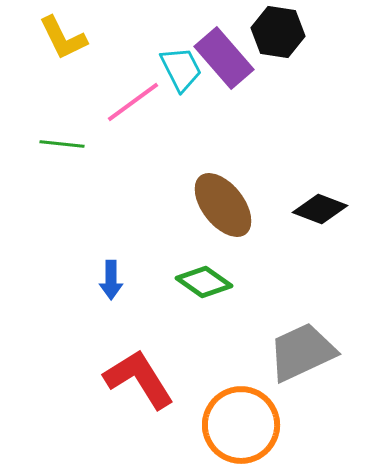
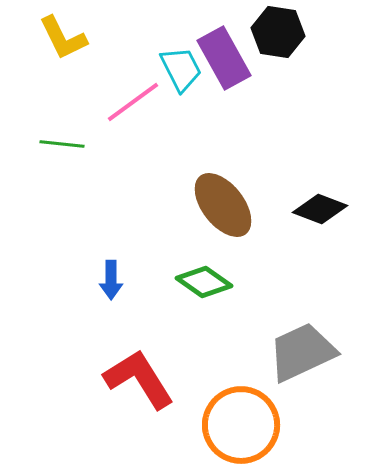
purple rectangle: rotated 12 degrees clockwise
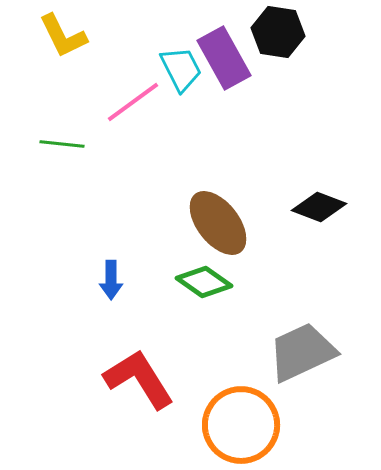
yellow L-shape: moved 2 px up
brown ellipse: moved 5 px left, 18 px down
black diamond: moved 1 px left, 2 px up
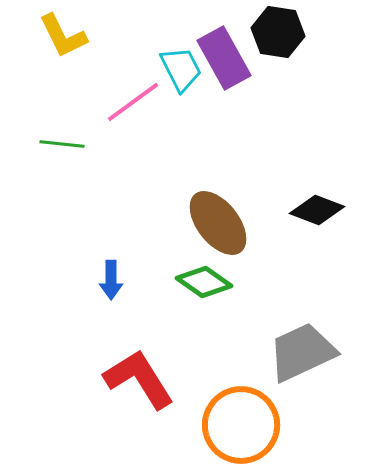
black diamond: moved 2 px left, 3 px down
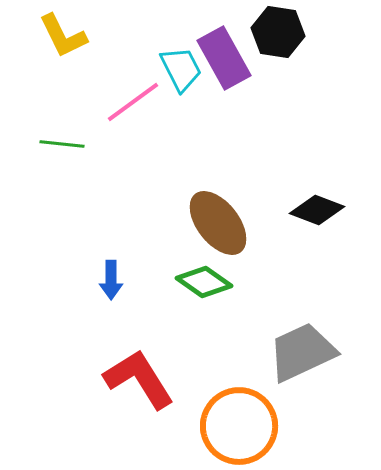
orange circle: moved 2 px left, 1 px down
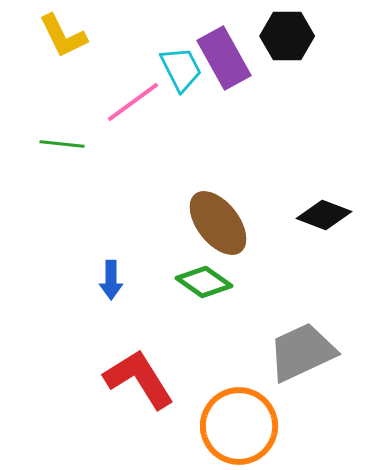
black hexagon: moved 9 px right, 4 px down; rotated 9 degrees counterclockwise
black diamond: moved 7 px right, 5 px down
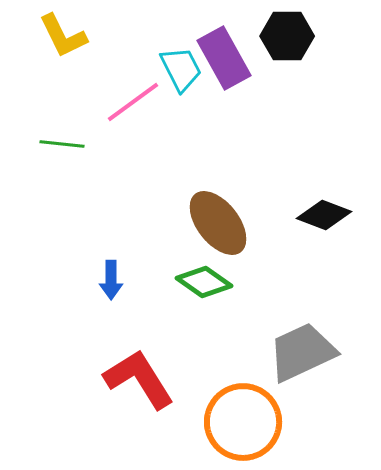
orange circle: moved 4 px right, 4 px up
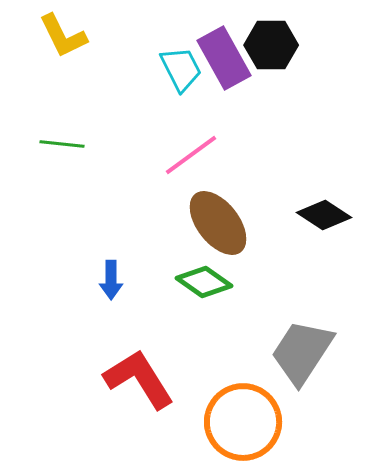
black hexagon: moved 16 px left, 9 px down
pink line: moved 58 px right, 53 px down
black diamond: rotated 12 degrees clockwise
gray trapezoid: rotated 32 degrees counterclockwise
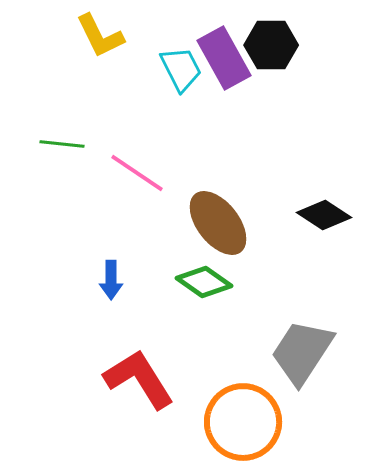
yellow L-shape: moved 37 px right
pink line: moved 54 px left, 18 px down; rotated 70 degrees clockwise
